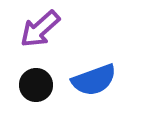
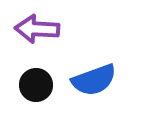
purple arrow: moved 3 px left; rotated 45 degrees clockwise
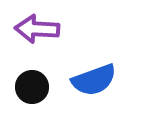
black circle: moved 4 px left, 2 px down
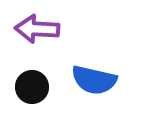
blue semicircle: rotated 33 degrees clockwise
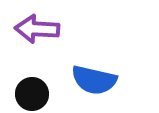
black circle: moved 7 px down
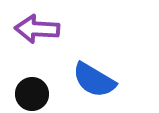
blue semicircle: rotated 18 degrees clockwise
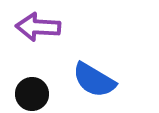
purple arrow: moved 1 px right, 2 px up
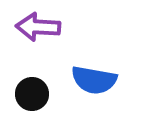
blue semicircle: rotated 21 degrees counterclockwise
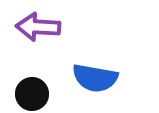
blue semicircle: moved 1 px right, 2 px up
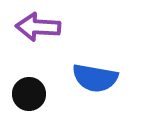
black circle: moved 3 px left
